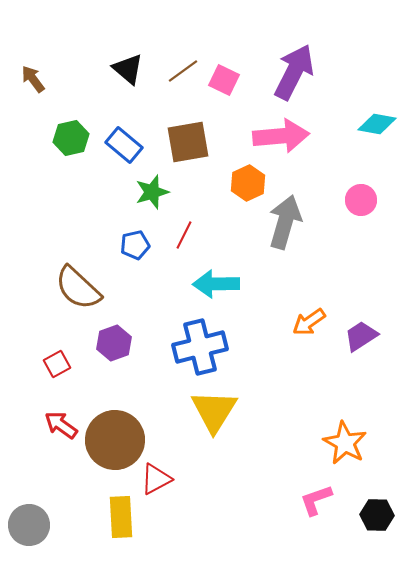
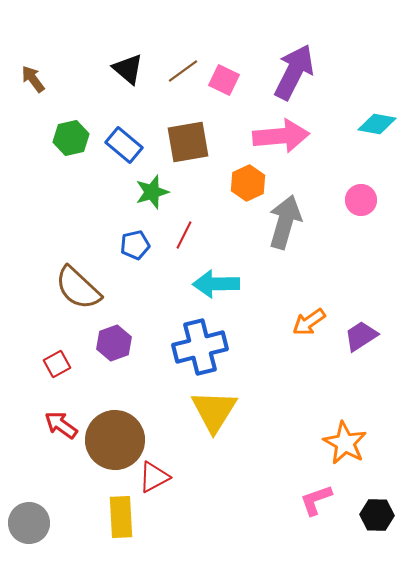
red triangle: moved 2 px left, 2 px up
gray circle: moved 2 px up
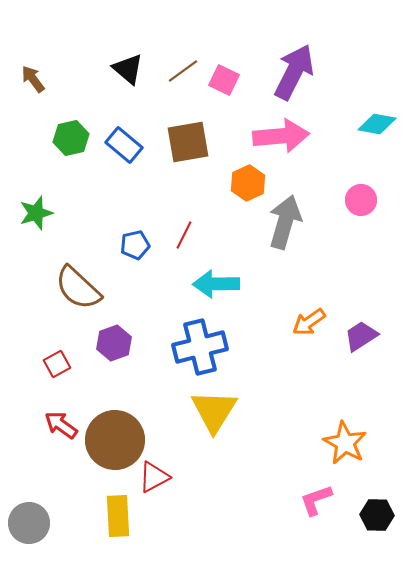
green star: moved 116 px left, 21 px down
yellow rectangle: moved 3 px left, 1 px up
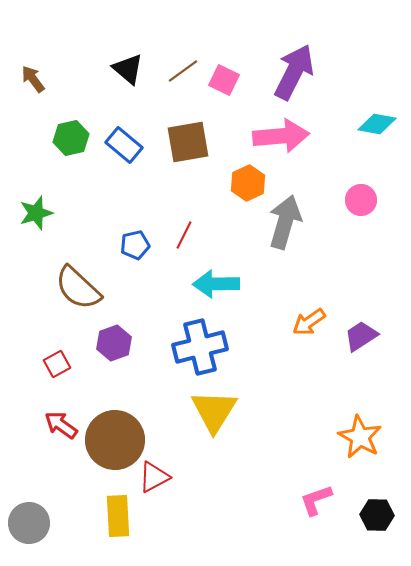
orange star: moved 15 px right, 6 px up
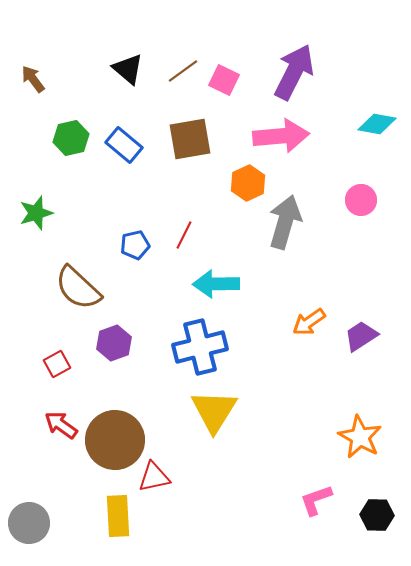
brown square: moved 2 px right, 3 px up
red triangle: rotated 16 degrees clockwise
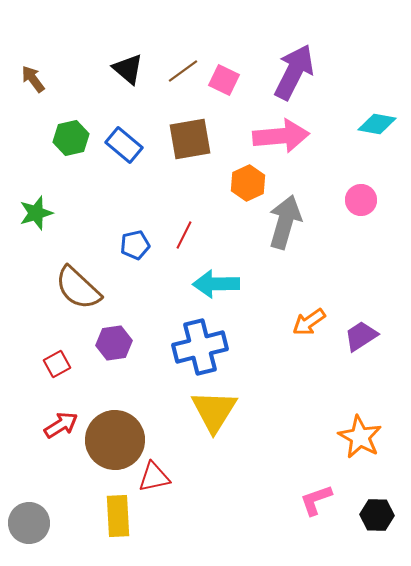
purple hexagon: rotated 12 degrees clockwise
red arrow: rotated 112 degrees clockwise
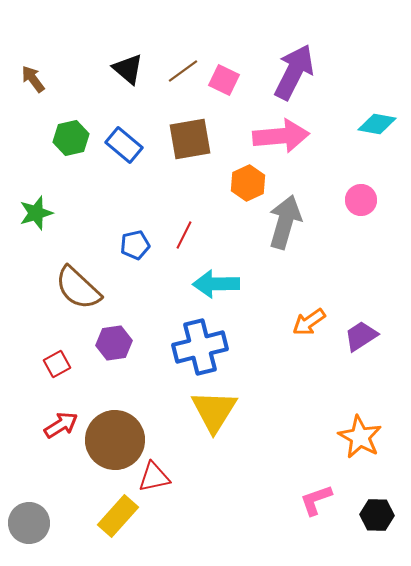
yellow rectangle: rotated 45 degrees clockwise
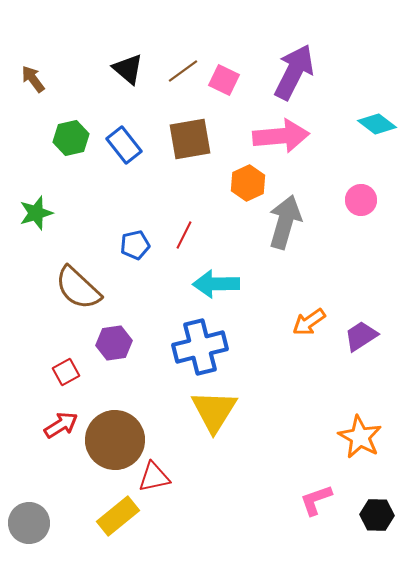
cyan diamond: rotated 27 degrees clockwise
blue rectangle: rotated 12 degrees clockwise
red square: moved 9 px right, 8 px down
yellow rectangle: rotated 9 degrees clockwise
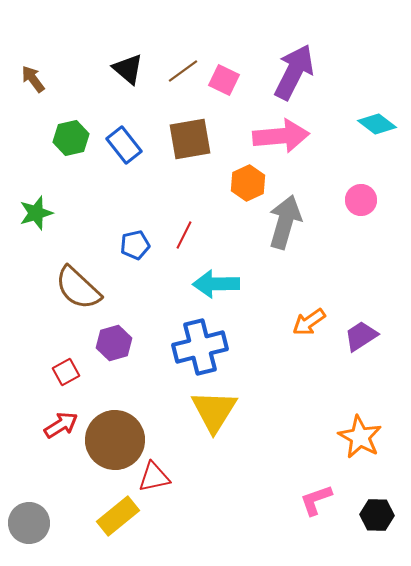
purple hexagon: rotated 8 degrees counterclockwise
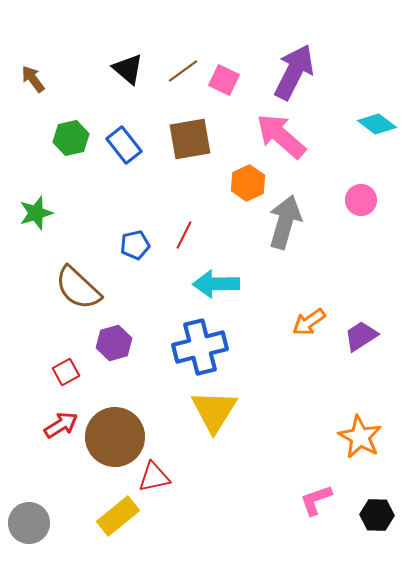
pink arrow: rotated 134 degrees counterclockwise
brown circle: moved 3 px up
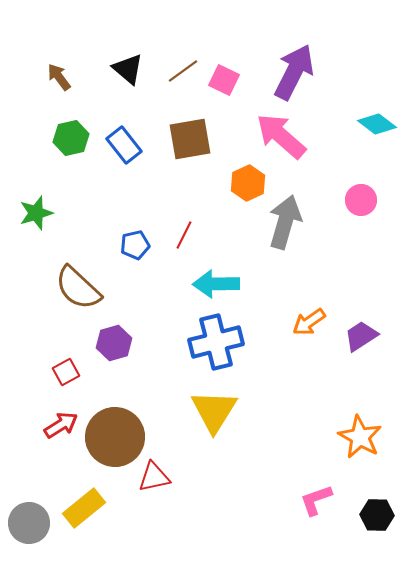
brown arrow: moved 26 px right, 2 px up
blue cross: moved 16 px right, 5 px up
yellow rectangle: moved 34 px left, 8 px up
